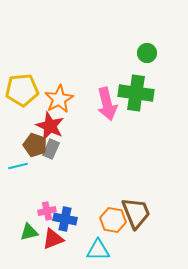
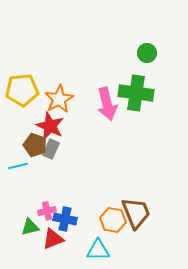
green triangle: moved 1 px right, 5 px up
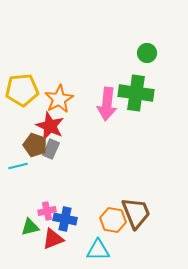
pink arrow: rotated 20 degrees clockwise
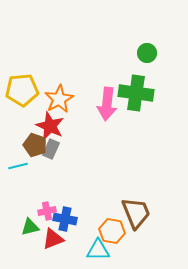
orange hexagon: moved 1 px left, 11 px down
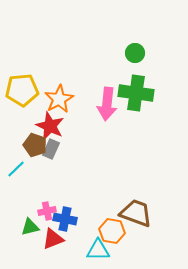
green circle: moved 12 px left
cyan line: moved 2 px left, 3 px down; rotated 30 degrees counterclockwise
brown trapezoid: rotated 48 degrees counterclockwise
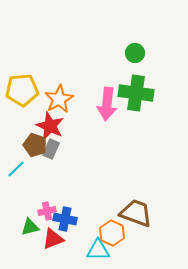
orange hexagon: moved 2 px down; rotated 15 degrees clockwise
